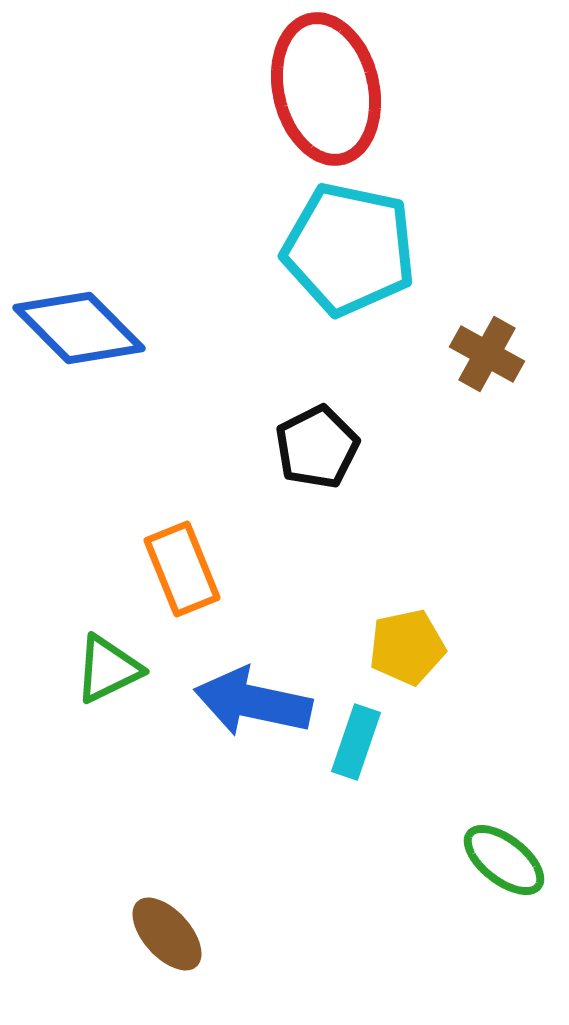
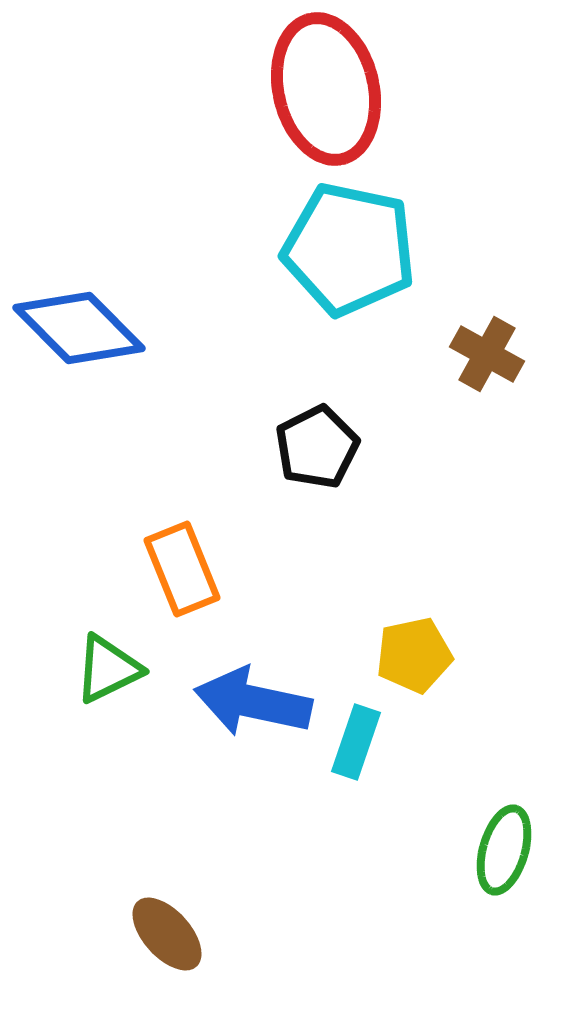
yellow pentagon: moved 7 px right, 8 px down
green ellipse: moved 10 px up; rotated 68 degrees clockwise
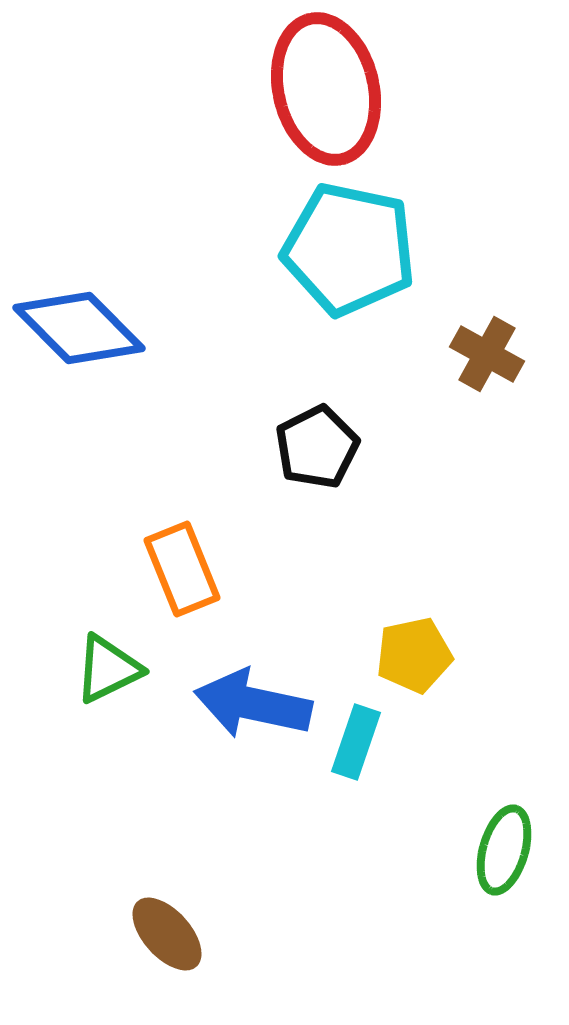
blue arrow: moved 2 px down
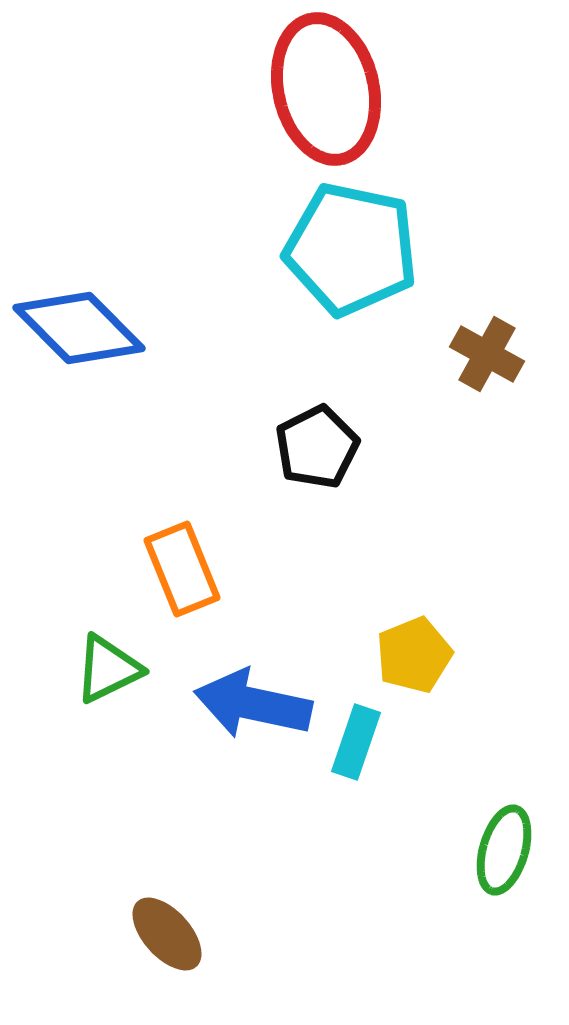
cyan pentagon: moved 2 px right
yellow pentagon: rotated 10 degrees counterclockwise
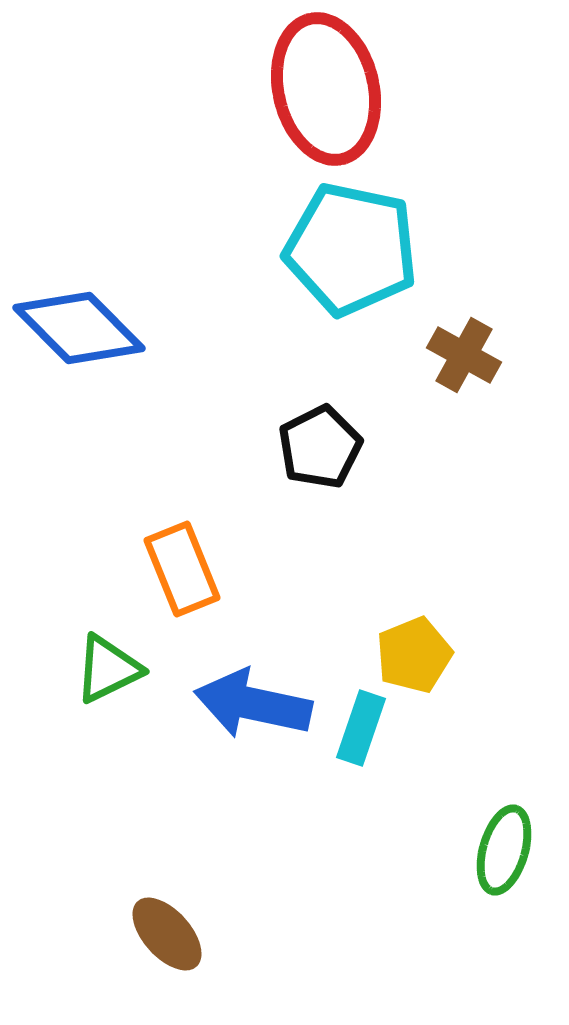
brown cross: moved 23 px left, 1 px down
black pentagon: moved 3 px right
cyan rectangle: moved 5 px right, 14 px up
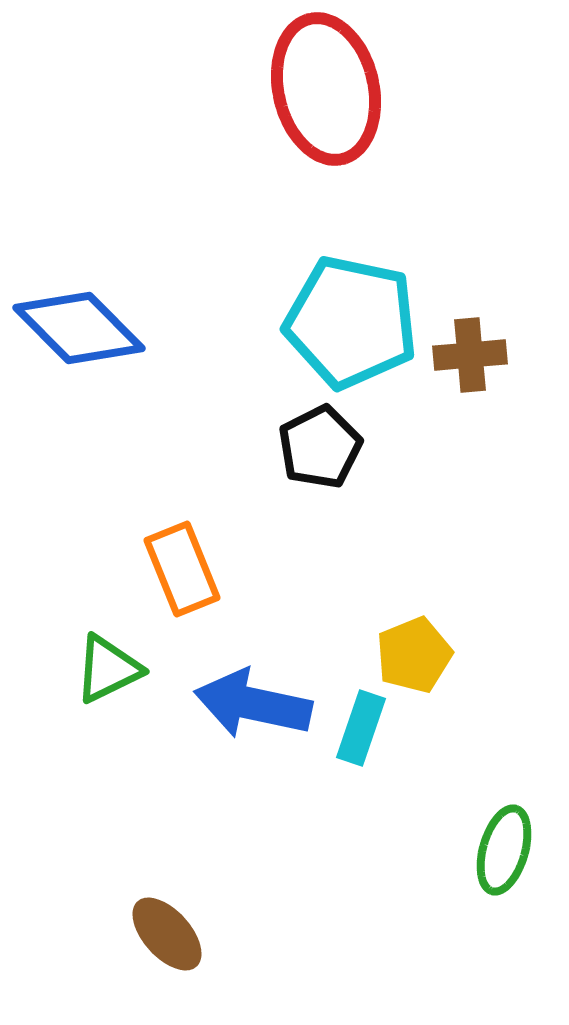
cyan pentagon: moved 73 px down
brown cross: moved 6 px right; rotated 34 degrees counterclockwise
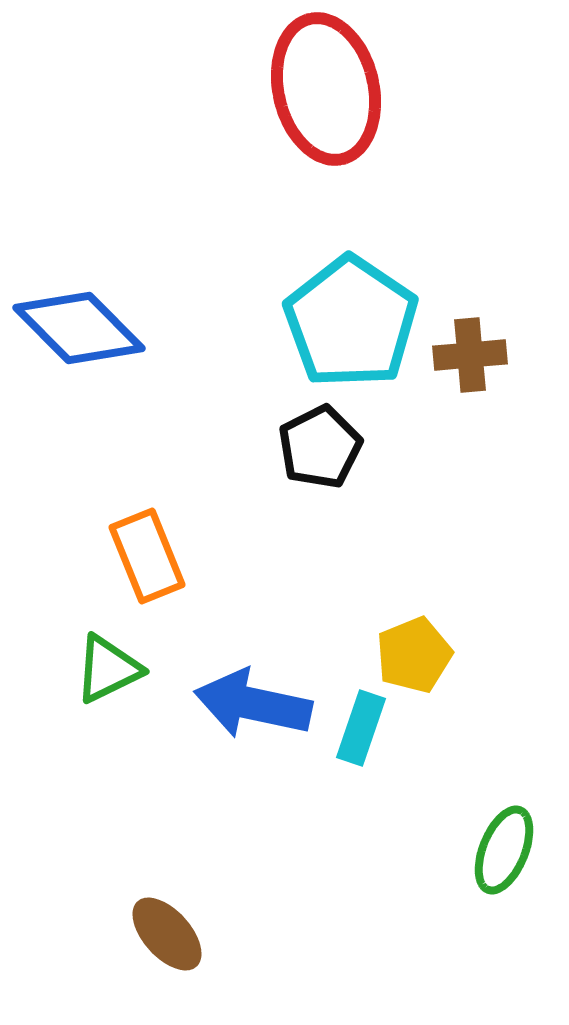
cyan pentagon: rotated 22 degrees clockwise
orange rectangle: moved 35 px left, 13 px up
green ellipse: rotated 6 degrees clockwise
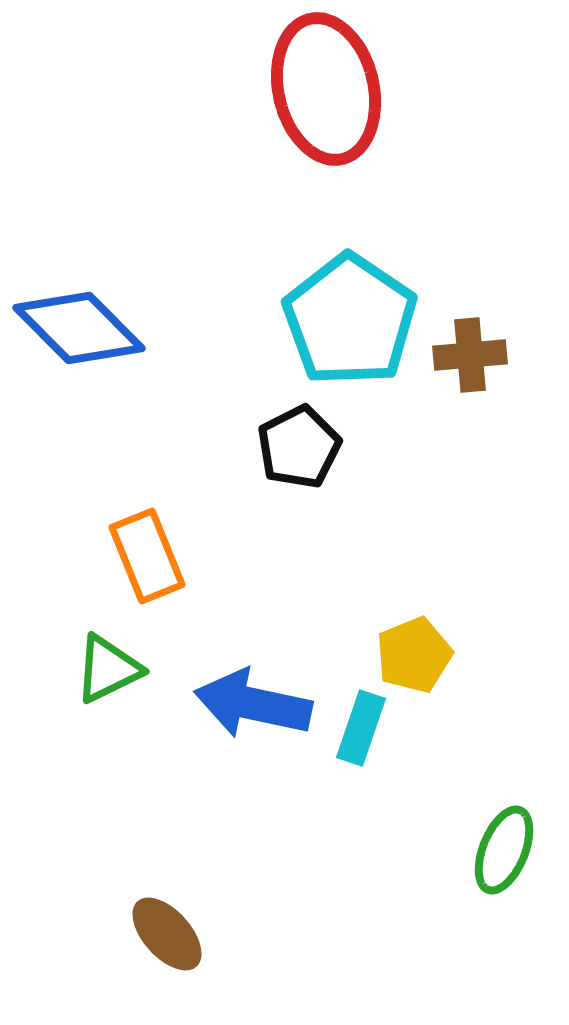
cyan pentagon: moved 1 px left, 2 px up
black pentagon: moved 21 px left
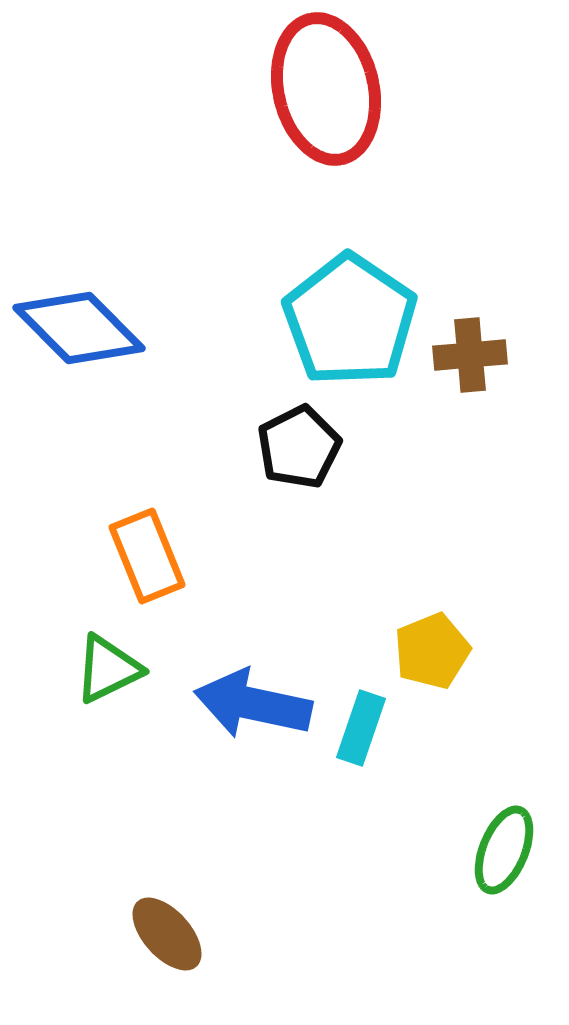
yellow pentagon: moved 18 px right, 4 px up
